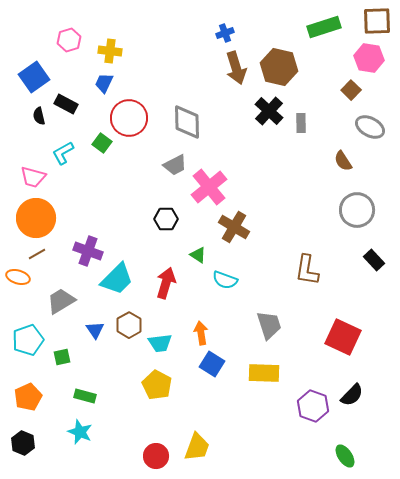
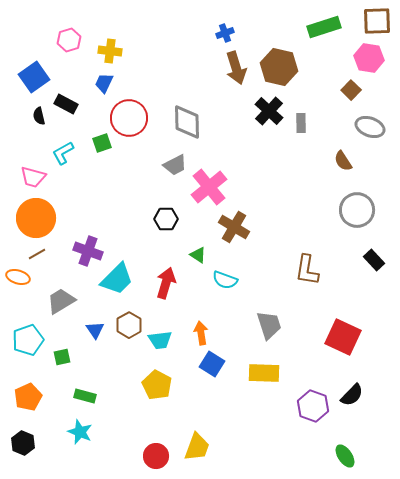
gray ellipse at (370, 127): rotated 8 degrees counterclockwise
green square at (102, 143): rotated 36 degrees clockwise
cyan trapezoid at (160, 343): moved 3 px up
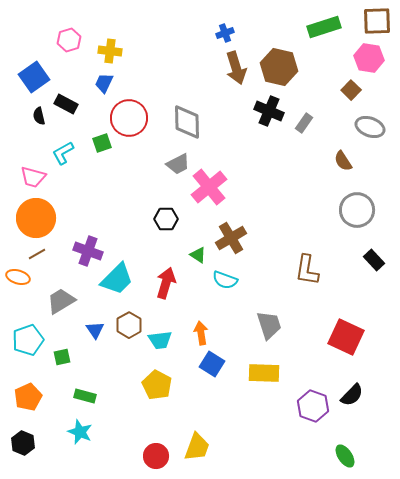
black cross at (269, 111): rotated 20 degrees counterclockwise
gray rectangle at (301, 123): moved 3 px right; rotated 36 degrees clockwise
gray trapezoid at (175, 165): moved 3 px right, 1 px up
brown cross at (234, 227): moved 3 px left, 11 px down; rotated 28 degrees clockwise
red square at (343, 337): moved 3 px right
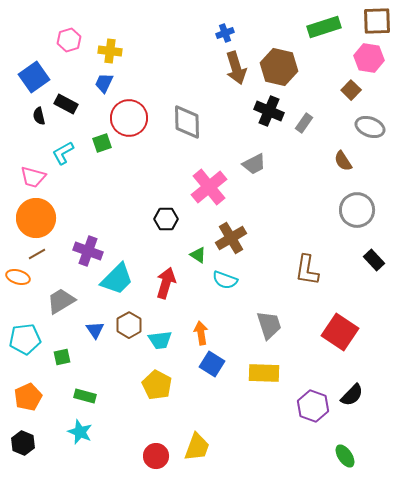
gray trapezoid at (178, 164): moved 76 px right
red square at (346, 337): moved 6 px left, 5 px up; rotated 9 degrees clockwise
cyan pentagon at (28, 340): moved 3 px left, 1 px up; rotated 12 degrees clockwise
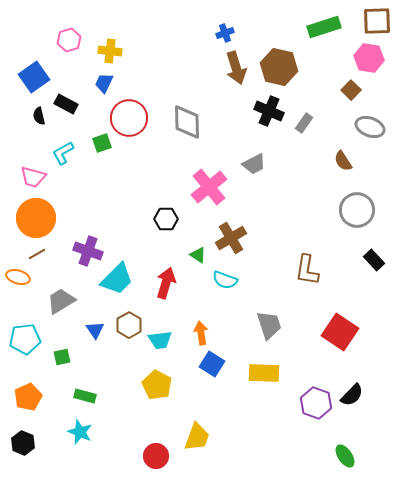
purple hexagon at (313, 406): moved 3 px right, 3 px up
yellow trapezoid at (197, 447): moved 10 px up
